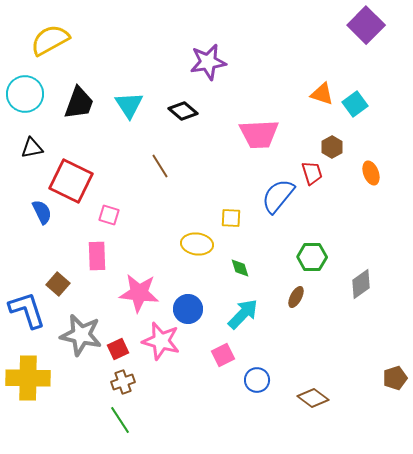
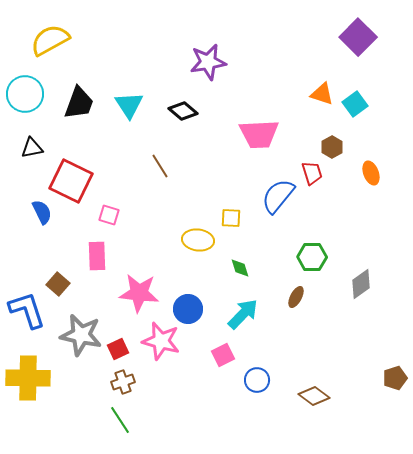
purple square at (366, 25): moved 8 px left, 12 px down
yellow ellipse at (197, 244): moved 1 px right, 4 px up
brown diamond at (313, 398): moved 1 px right, 2 px up
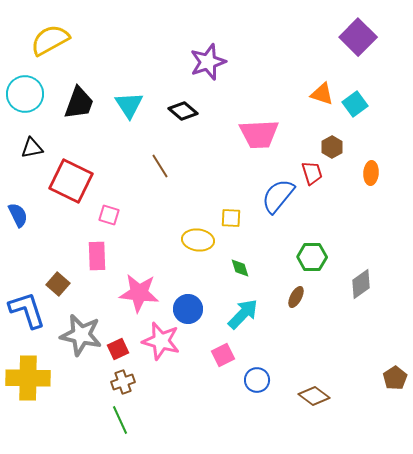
purple star at (208, 62): rotated 9 degrees counterclockwise
orange ellipse at (371, 173): rotated 25 degrees clockwise
blue semicircle at (42, 212): moved 24 px left, 3 px down
brown pentagon at (395, 378): rotated 15 degrees counterclockwise
green line at (120, 420): rotated 8 degrees clockwise
